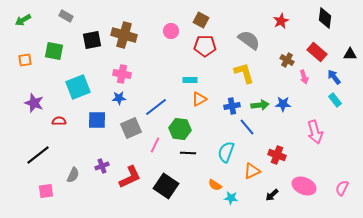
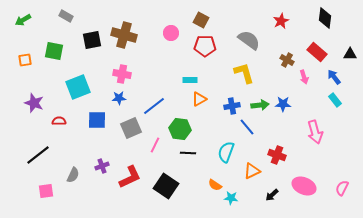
pink circle at (171, 31): moved 2 px down
blue line at (156, 107): moved 2 px left, 1 px up
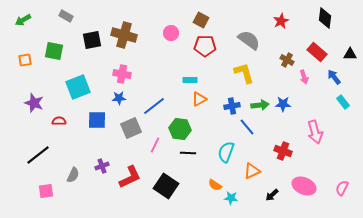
cyan rectangle at (335, 100): moved 8 px right, 2 px down
red cross at (277, 155): moved 6 px right, 4 px up
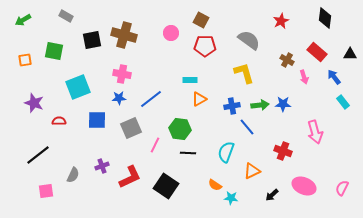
blue line at (154, 106): moved 3 px left, 7 px up
